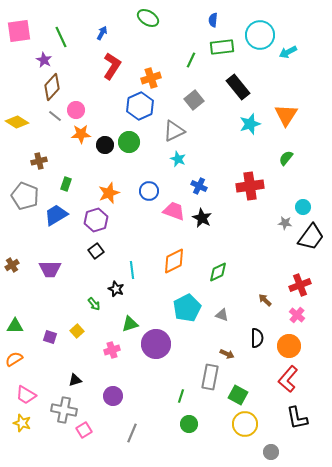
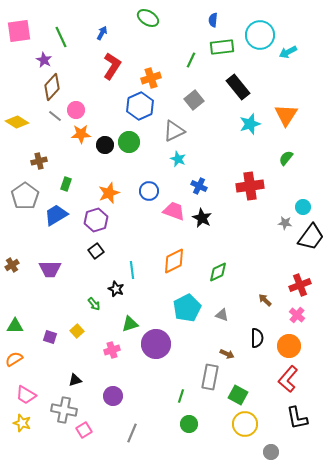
gray pentagon at (25, 196): rotated 16 degrees clockwise
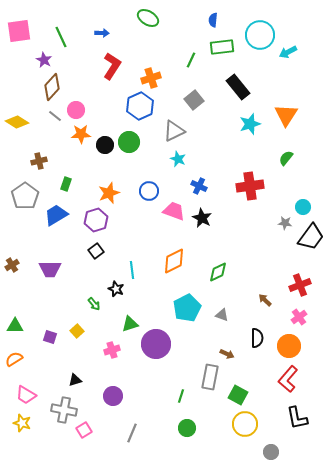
blue arrow at (102, 33): rotated 64 degrees clockwise
pink cross at (297, 315): moved 2 px right, 2 px down; rotated 14 degrees clockwise
green circle at (189, 424): moved 2 px left, 4 px down
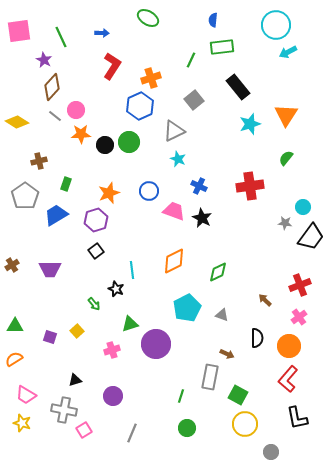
cyan circle at (260, 35): moved 16 px right, 10 px up
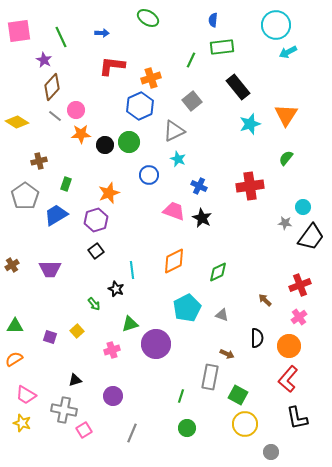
red L-shape at (112, 66): rotated 116 degrees counterclockwise
gray square at (194, 100): moved 2 px left, 1 px down
blue circle at (149, 191): moved 16 px up
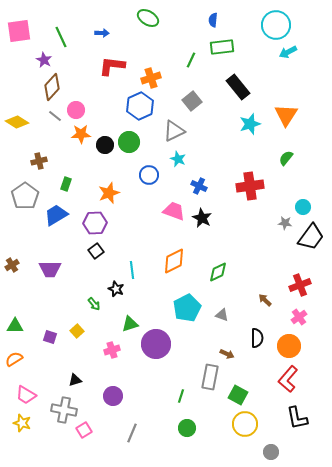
purple hexagon at (96, 220): moved 1 px left, 3 px down; rotated 15 degrees clockwise
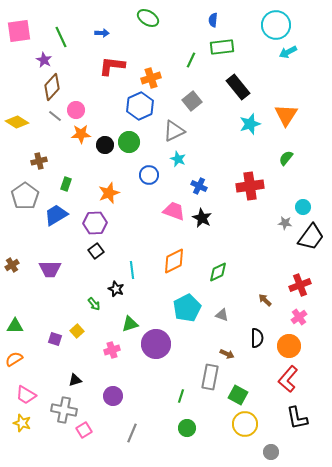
purple square at (50, 337): moved 5 px right, 2 px down
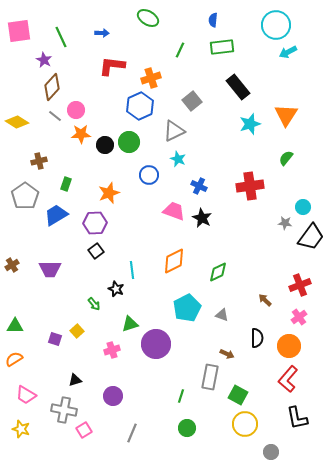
green line at (191, 60): moved 11 px left, 10 px up
yellow star at (22, 423): moved 1 px left, 6 px down
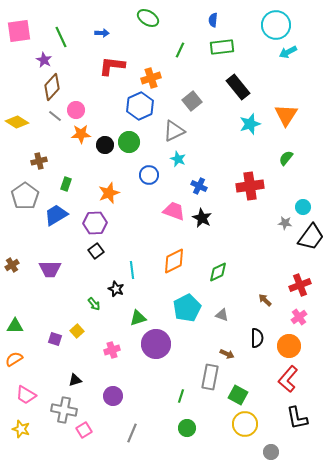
green triangle at (130, 324): moved 8 px right, 6 px up
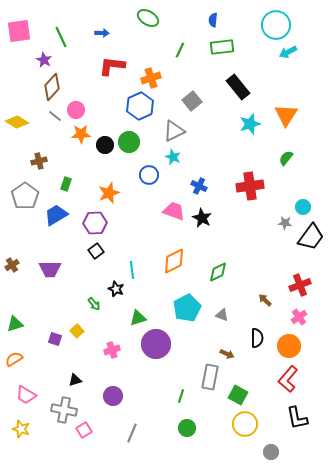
cyan star at (178, 159): moved 5 px left, 2 px up
green triangle at (15, 326): moved 2 px up; rotated 18 degrees counterclockwise
